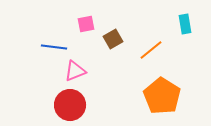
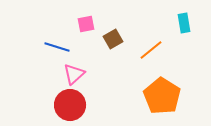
cyan rectangle: moved 1 px left, 1 px up
blue line: moved 3 px right; rotated 10 degrees clockwise
pink triangle: moved 1 px left, 3 px down; rotated 20 degrees counterclockwise
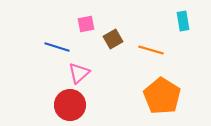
cyan rectangle: moved 1 px left, 2 px up
orange line: rotated 55 degrees clockwise
pink triangle: moved 5 px right, 1 px up
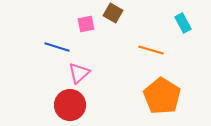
cyan rectangle: moved 2 px down; rotated 18 degrees counterclockwise
brown square: moved 26 px up; rotated 30 degrees counterclockwise
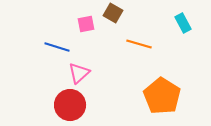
orange line: moved 12 px left, 6 px up
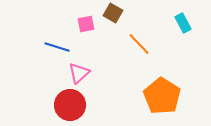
orange line: rotated 30 degrees clockwise
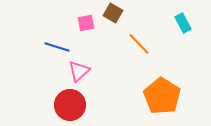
pink square: moved 1 px up
pink triangle: moved 2 px up
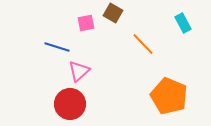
orange line: moved 4 px right
orange pentagon: moved 7 px right; rotated 9 degrees counterclockwise
red circle: moved 1 px up
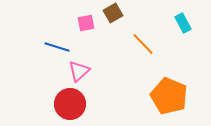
brown square: rotated 30 degrees clockwise
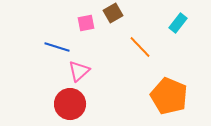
cyan rectangle: moved 5 px left; rotated 66 degrees clockwise
orange line: moved 3 px left, 3 px down
